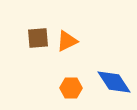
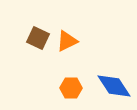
brown square: rotated 30 degrees clockwise
blue diamond: moved 4 px down
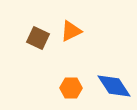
orange triangle: moved 4 px right, 10 px up
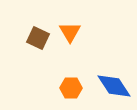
orange triangle: moved 1 px left, 1 px down; rotated 35 degrees counterclockwise
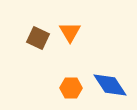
blue diamond: moved 4 px left, 1 px up
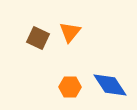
orange triangle: rotated 10 degrees clockwise
orange hexagon: moved 1 px left, 1 px up
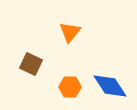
brown square: moved 7 px left, 26 px down
blue diamond: moved 1 px down
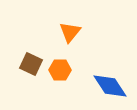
orange hexagon: moved 10 px left, 17 px up
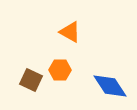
orange triangle: rotated 40 degrees counterclockwise
brown square: moved 16 px down
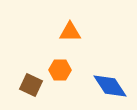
orange triangle: rotated 30 degrees counterclockwise
brown square: moved 5 px down
